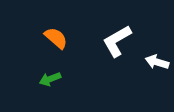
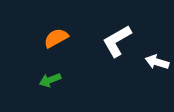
orange semicircle: rotated 70 degrees counterclockwise
green arrow: moved 1 px down
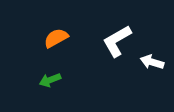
white arrow: moved 5 px left
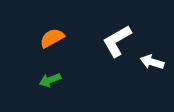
orange semicircle: moved 4 px left
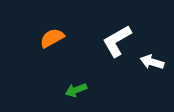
green arrow: moved 26 px right, 10 px down
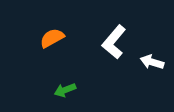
white L-shape: moved 3 px left, 1 px down; rotated 20 degrees counterclockwise
green arrow: moved 11 px left
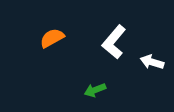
green arrow: moved 30 px right
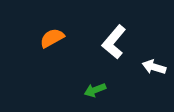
white arrow: moved 2 px right, 5 px down
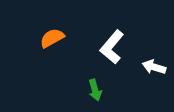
white L-shape: moved 2 px left, 5 px down
green arrow: rotated 85 degrees counterclockwise
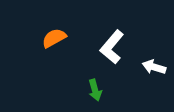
orange semicircle: moved 2 px right
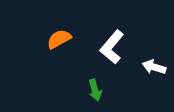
orange semicircle: moved 5 px right, 1 px down
